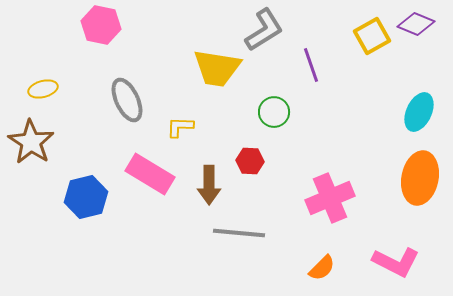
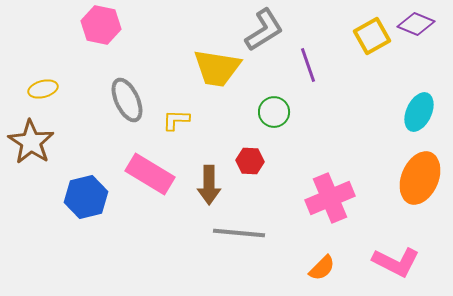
purple line: moved 3 px left
yellow L-shape: moved 4 px left, 7 px up
orange ellipse: rotated 12 degrees clockwise
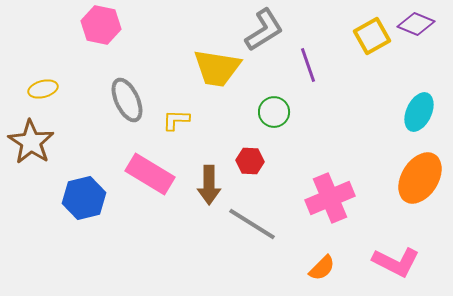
orange ellipse: rotated 9 degrees clockwise
blue hexagon: moved 2 px left, 1 px down
gray line: moved 13 px right, 9 px up; rotated 27 degrees clockwise
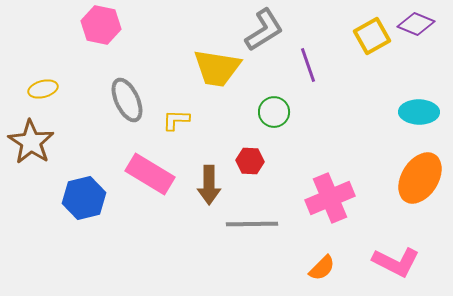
cyan ellipse: rotated 66 degrees clockwise
gray line: rotated 33 degrees counterclockwise
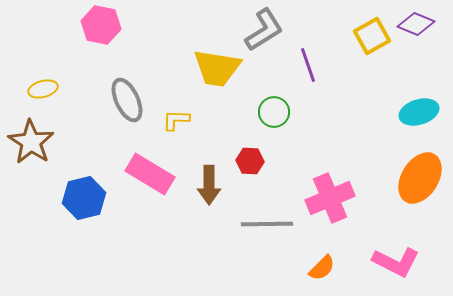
cyan ellipse: rotated 18 degrees counterclockwise
gray line: moved 15 px right
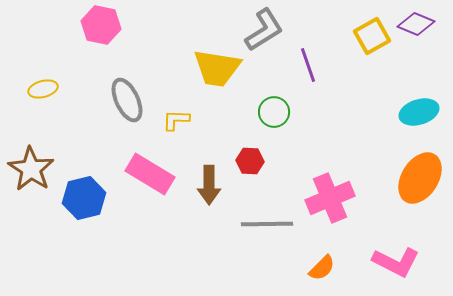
brown star: moved 27 px down
